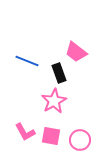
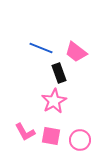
blue line: moved 14 px right, 13 px up
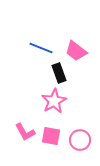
pink trapezoid: moved 1 px up
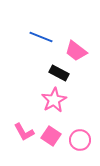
blue line: moved 11 px up
black rectangle: rotated 42 degrees counterclockwise
pink star: moved 1 px up
pink L-shape: moved 1 px left
pink square: rotated 24 degrees clockwise
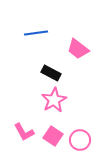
blue line: moved 5 px left, 4 px up; rotated 30 degrees counterclockwise
pink trapezoid: moved 2 px right, 2 px up
black rectangle: moved 8 px left
pink square: moved 2 px right
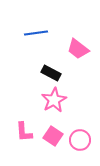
pink L-shape: rotated 25 degrees clockwise
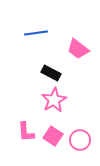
pink L-shape: moved 2 px right
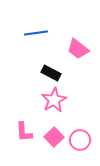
pink L-shape: moved 2 px left
pink square: moved 1 px right, 1 px down; rotated 12 degrees clockwise
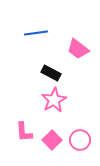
pink square: moved 2 px left, 3 px down
